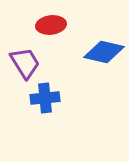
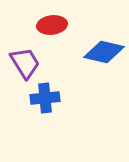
red ellipse: moved 1 px right
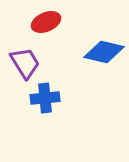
red ellipse: moved 6 px left, 3 px up; rotated 16 degrees counterclockwise
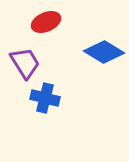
blue diamond: rotated 18 degrees clockwise
blue cross: rotated 20 degrees clockwise
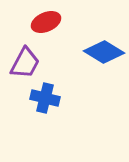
purple trapezoid: rotated 60 degrees clockwise
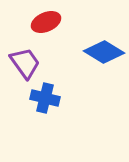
purple trapezoid: rotated 64 degrees counterclockwise
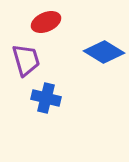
purple trapezoid: moved 1 px right, 3 px up; rotated 20 degrees clockwise
blue cross: moved 1 px right
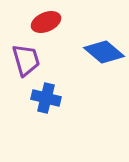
blue diamond: rotated 9 degrees clockwise
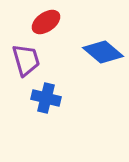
red ellipse: rotated 12 degrees counterclockwise
blue diamond: moved 1 px left
